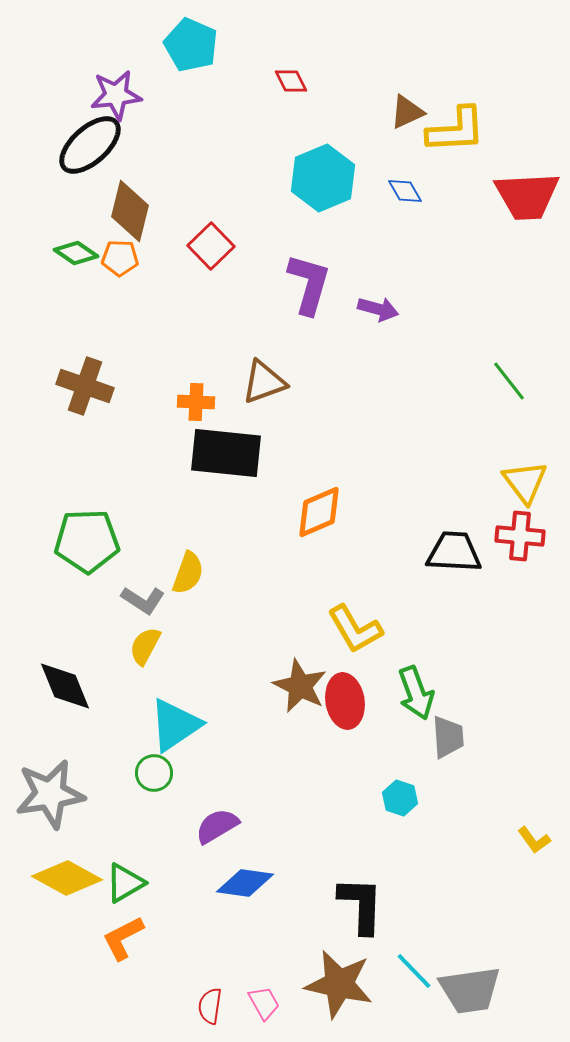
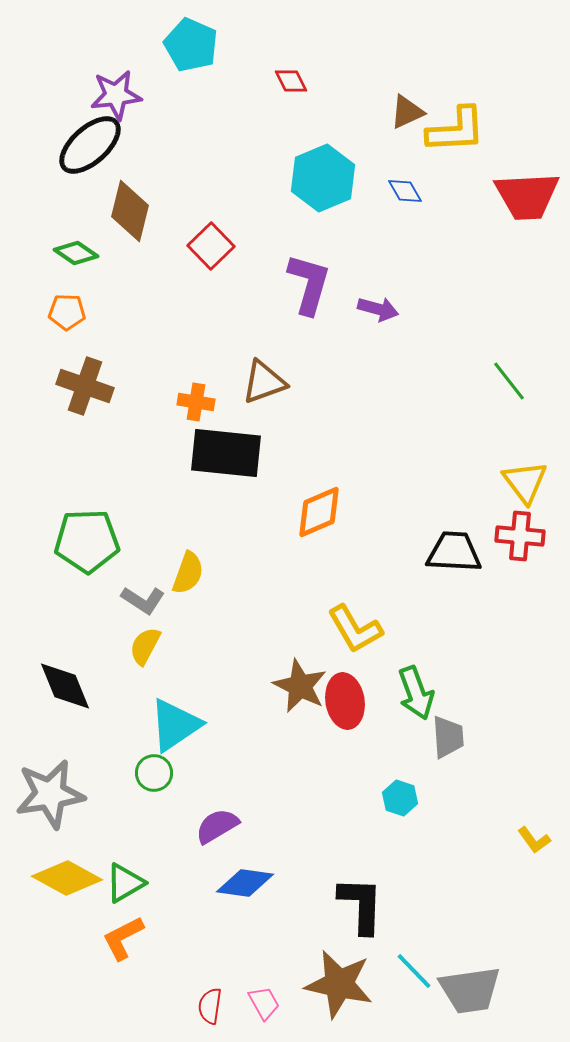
orange pentagon at (120, 258): moved 53 px left, 54 px down
orange cross at (196, 402): rotated 6 degrees clockwise
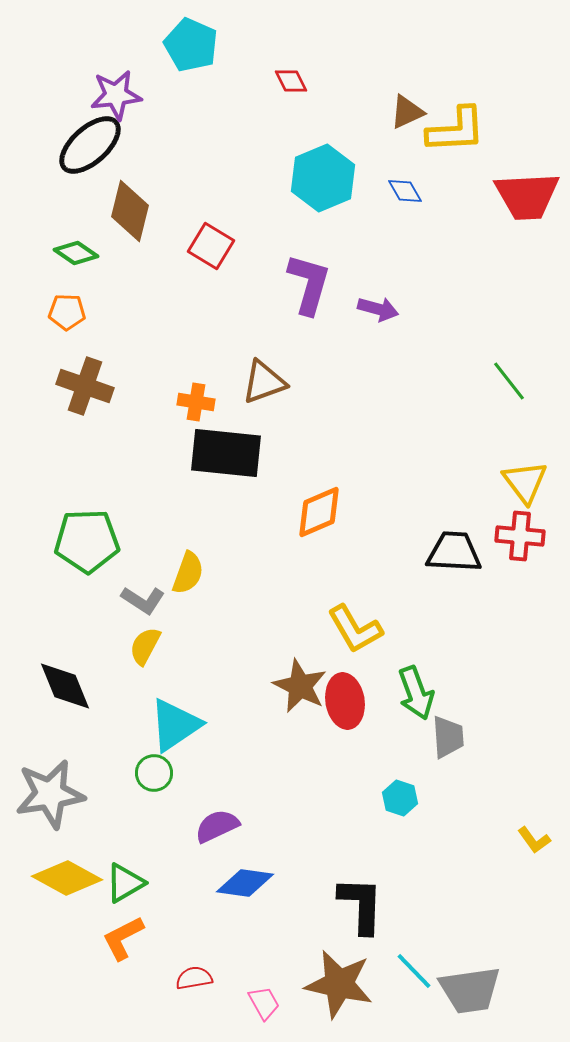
red square at (211, 246): rotated 15 degrees counterclockwise
purple semicircle at (217, 826): rotated 6 degrees clockwise
red semicircle at (210, 1006): moved 16 px left, 28 px up; rotated 72 degrees clockwise
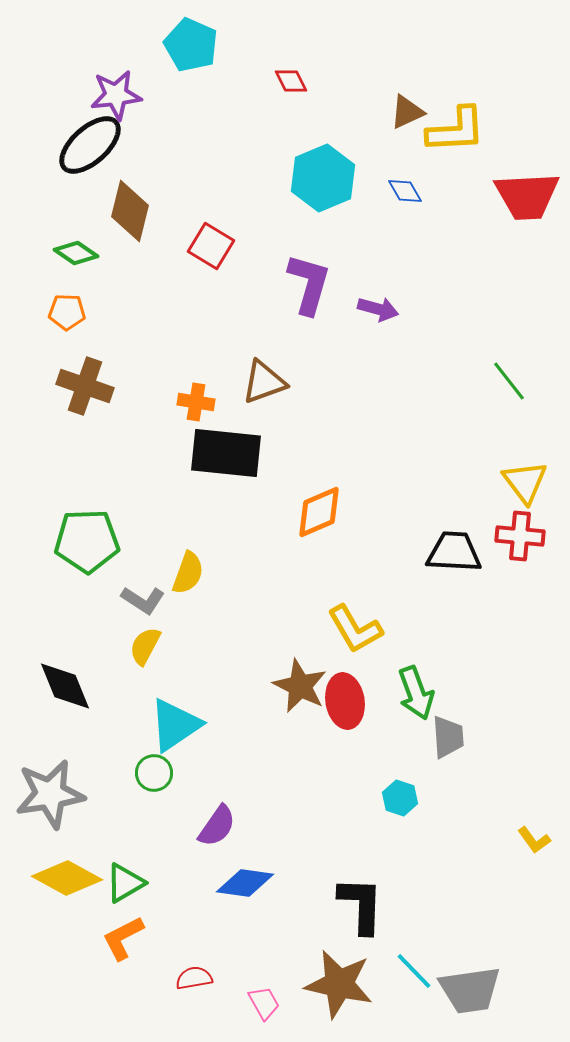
purple semicircle at (217, 826): rotated 150 degrees clockwise
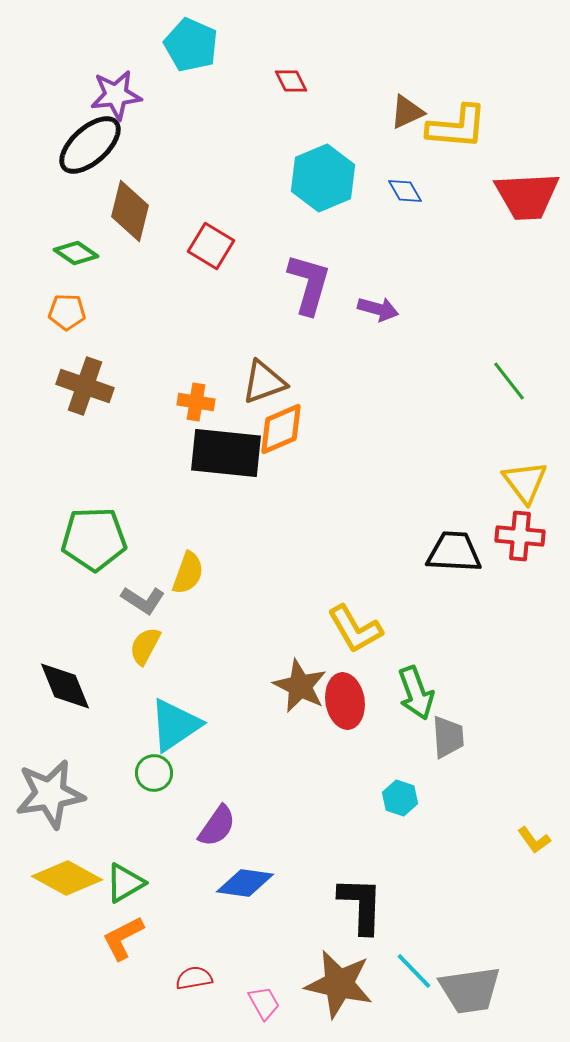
yellow L-shape at (456, 130): moved 1 px right, 3 px up; rotated 8 degrees clockwise
orange diamond at (319, 512): moved 38 px left, 83 px up
green pentagon at (87, 541): moved 7 px right, 2 px up
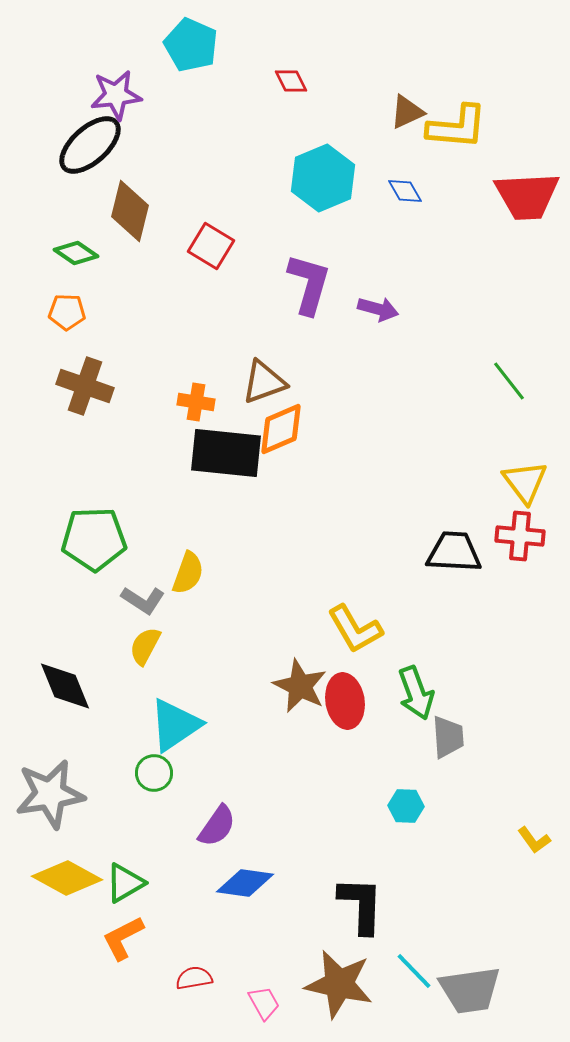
cyan hexagon at (400, 798): moved 6 px right, 8 px down; rotated 16 degrees counterclockwise
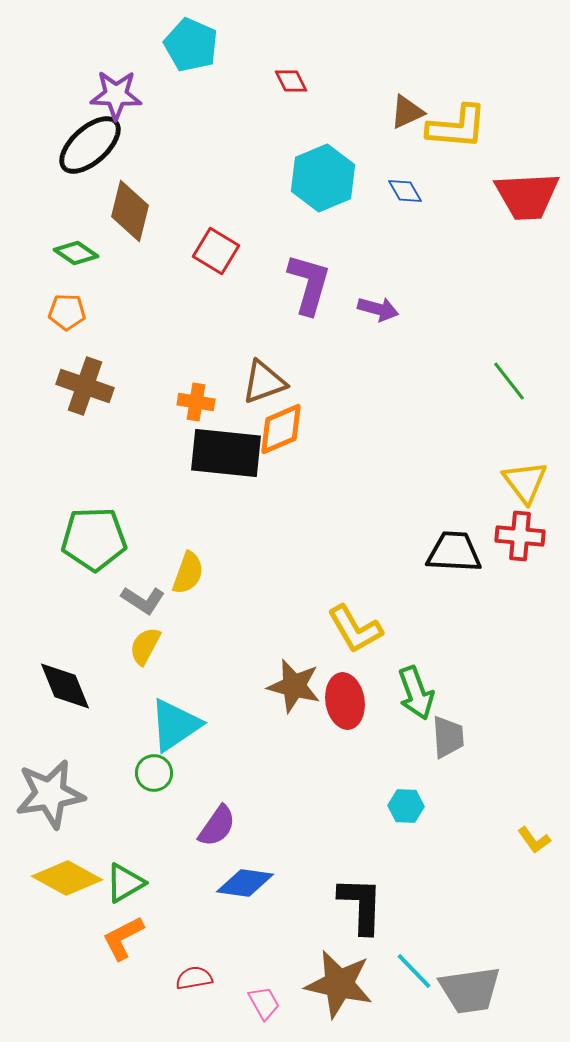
purple star at (116, 95): rotated 9 degrees clockwise
red square at (211, 246): moved 5 px right, 5 px down
brown star at (300, 686): moved 6 px left; rotated 12 degrees counterclockwise
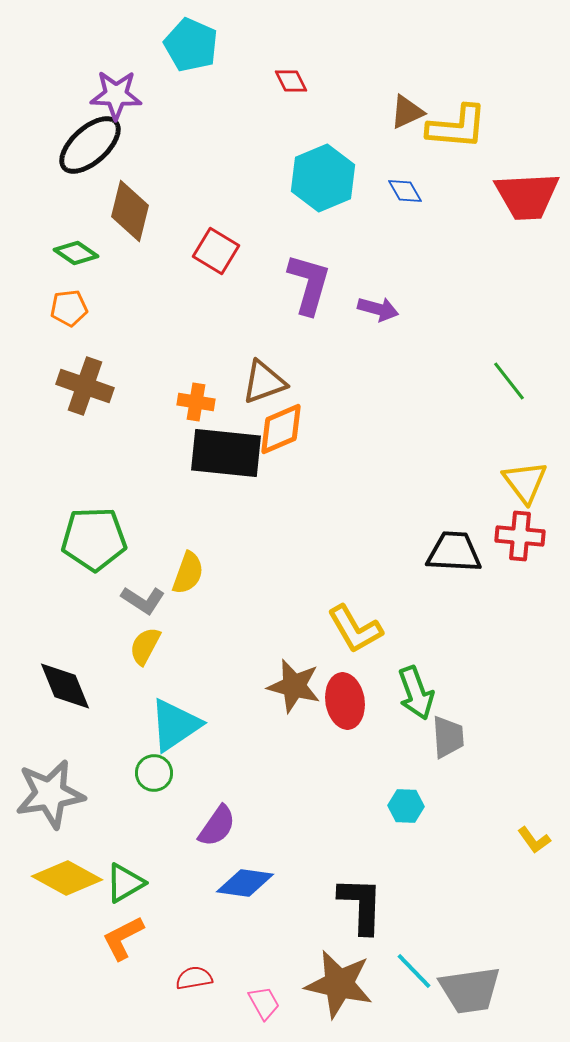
orange pentagon at (67, 312): moved 2 px right, 4 px up; rotated 9 degrees counterclockwise
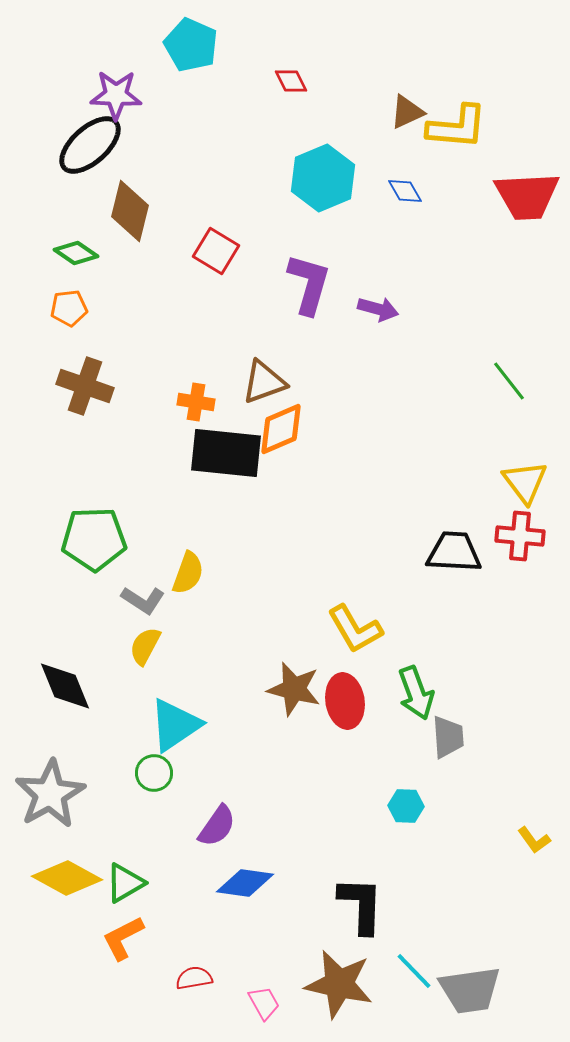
brown star at (294, 686): moved 3 px down
gray star at (50, 794): rotated 20 degrees counterclockwise
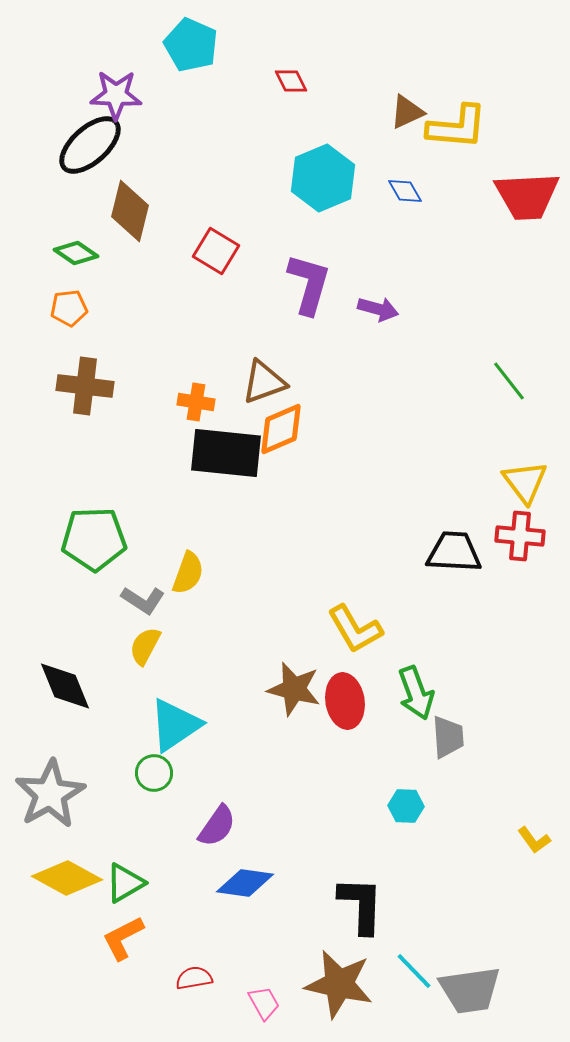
brown cross at (85, 386): rotated 12 degrees counterclockwise
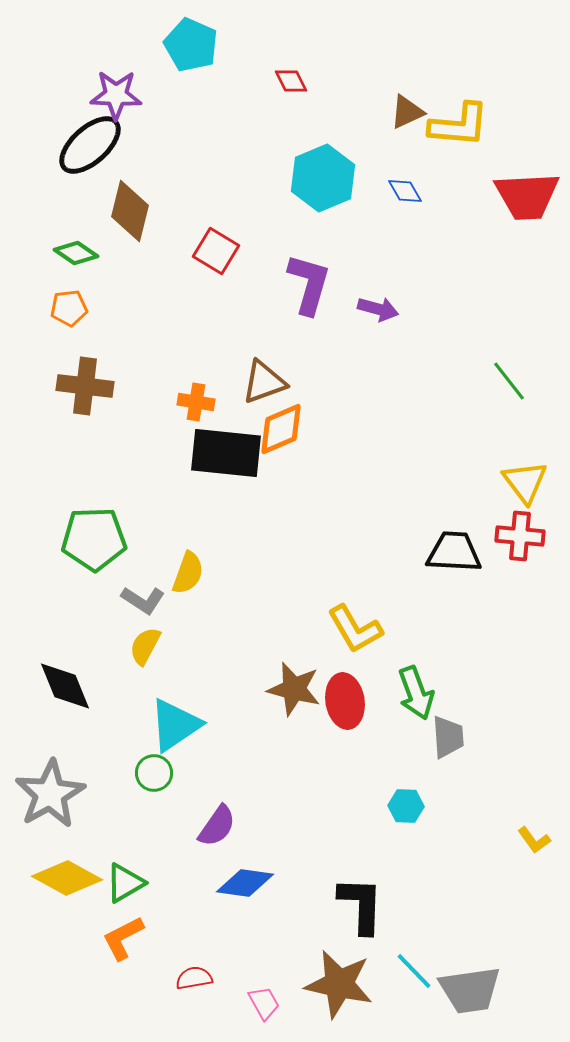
yellow L-shape at (457, 127): moved 2 px right, 2 px up
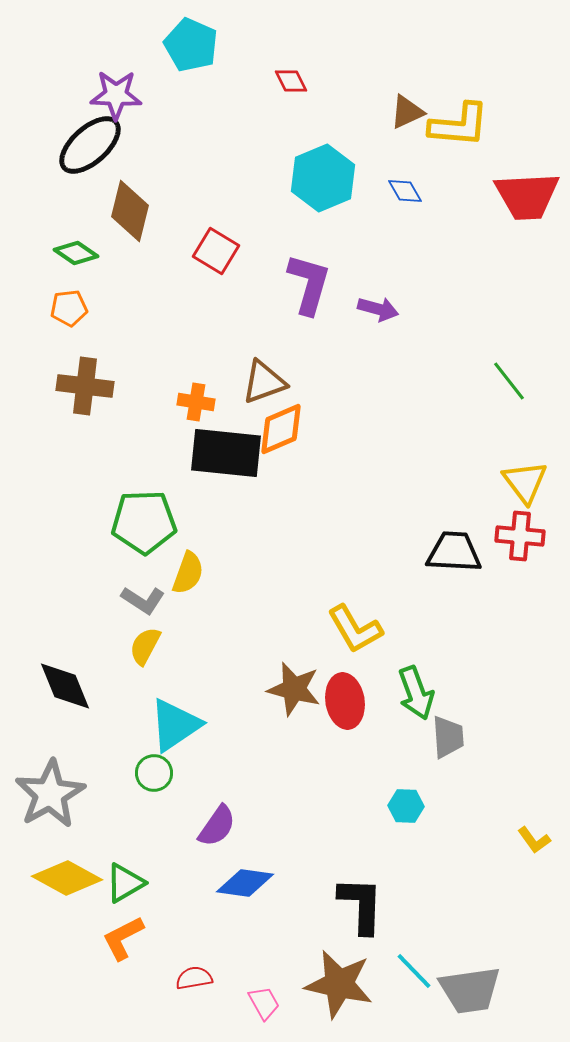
green pentagon at (94, 539): moved 50 px right, 17 px up
